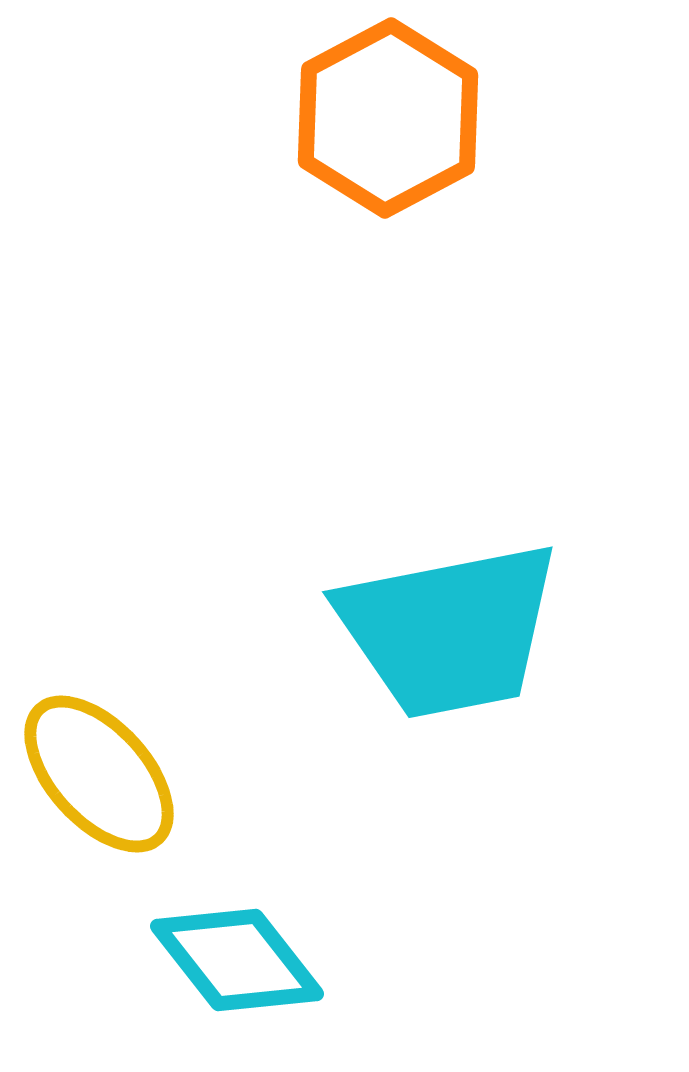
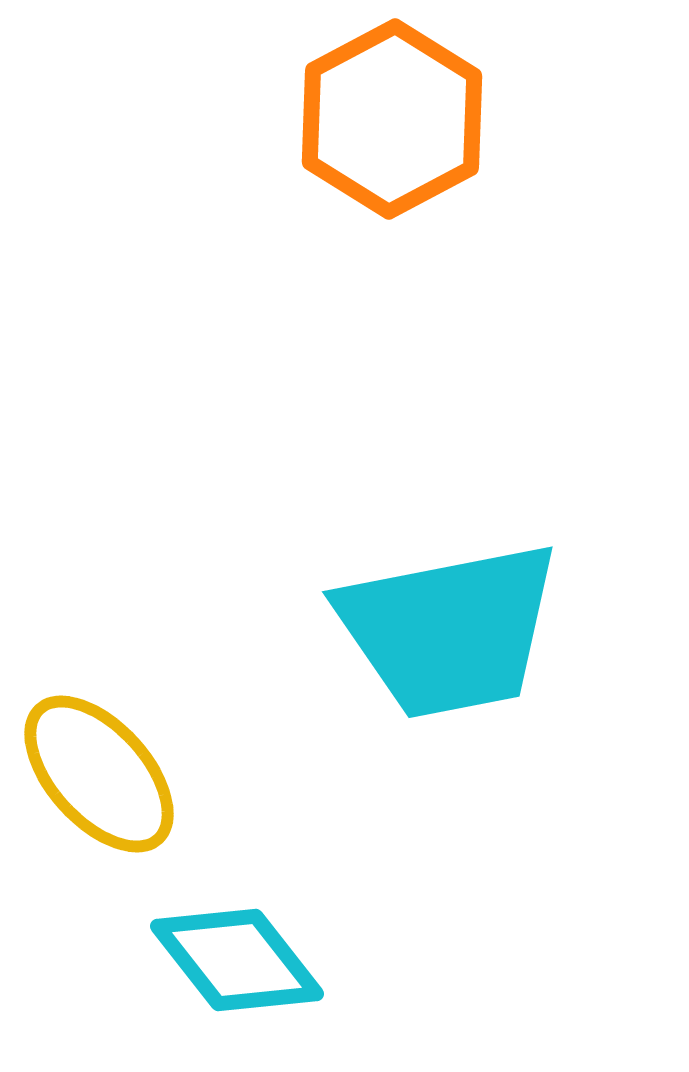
orange hexagon: moved 4 px right, 1 px down
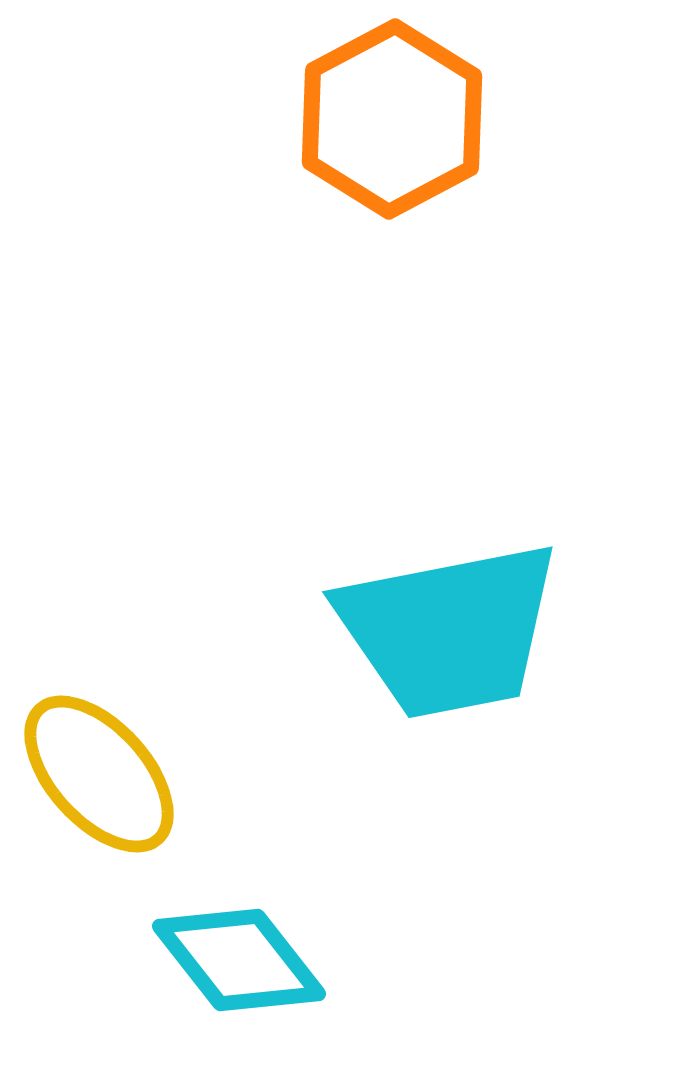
cyan diamond: moved 2 px right
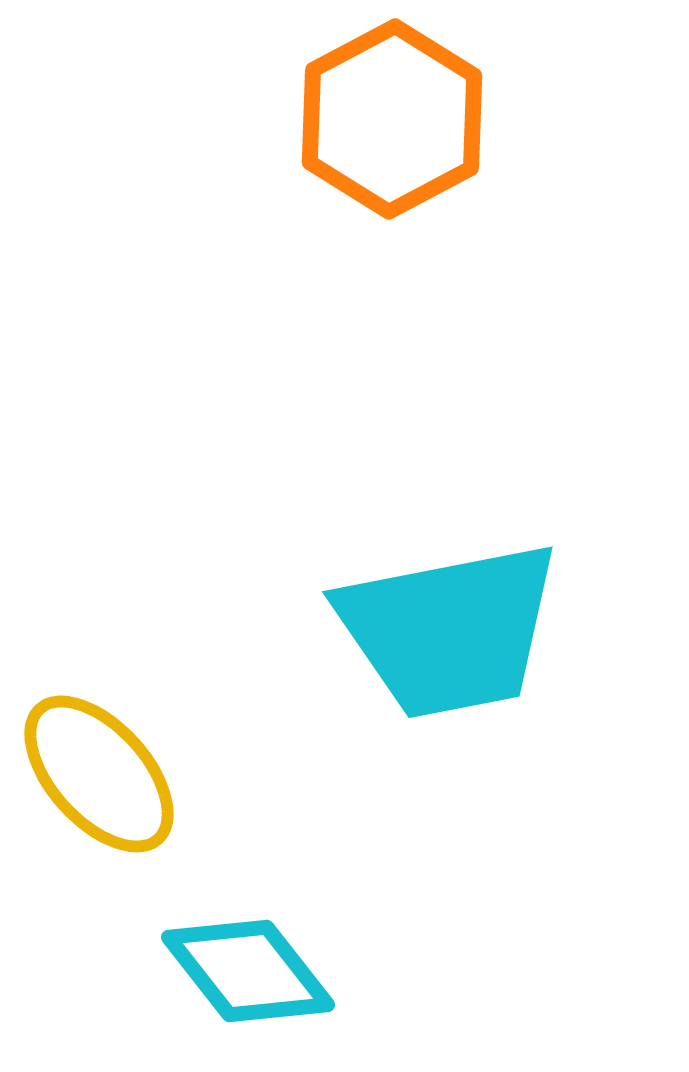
cyan diamond: moved 9 px right, 11 px down
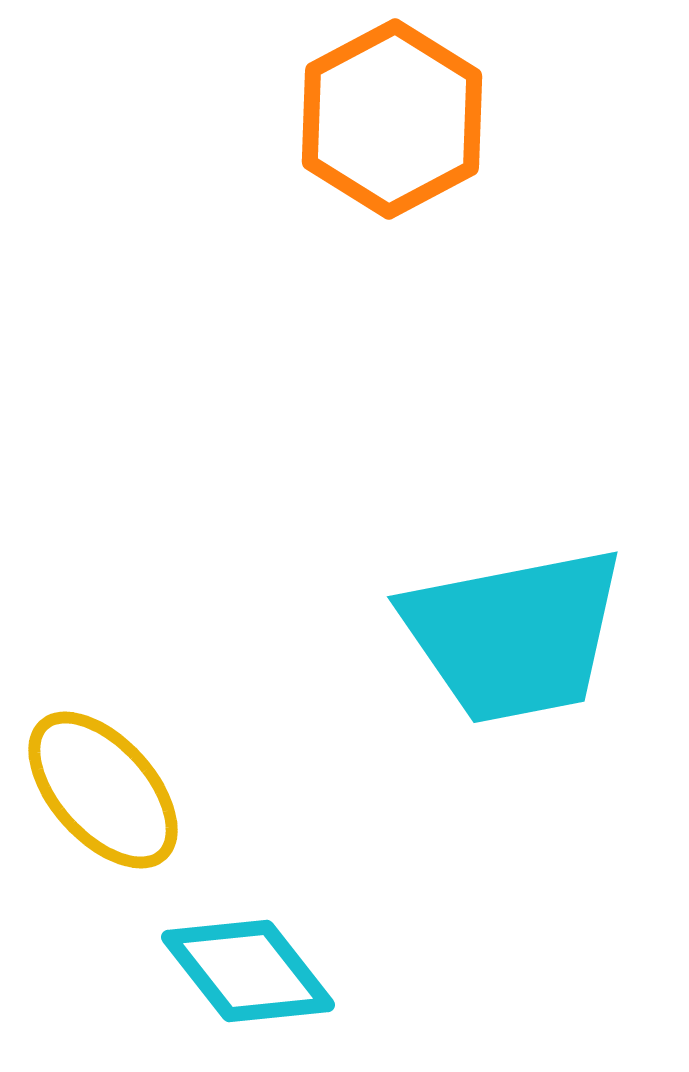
cyan trapezoid: moved 65 px right, 5 px down
yellow ellipse: moved 4 px right, 16 px down
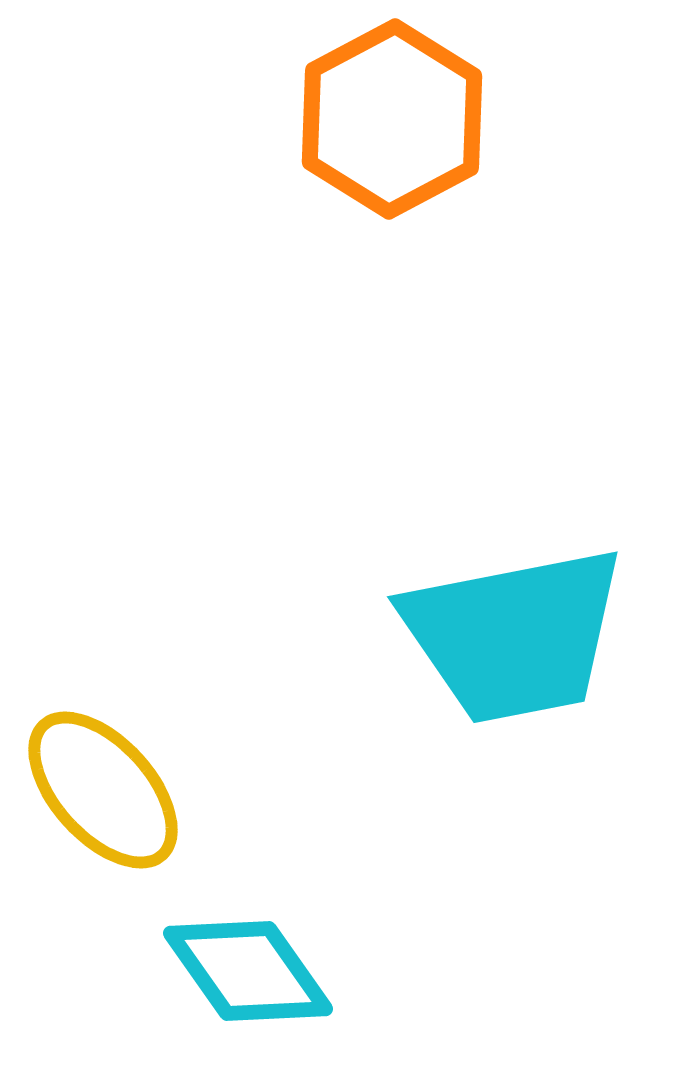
cyan diamond: rotated 3 degrees clockwise
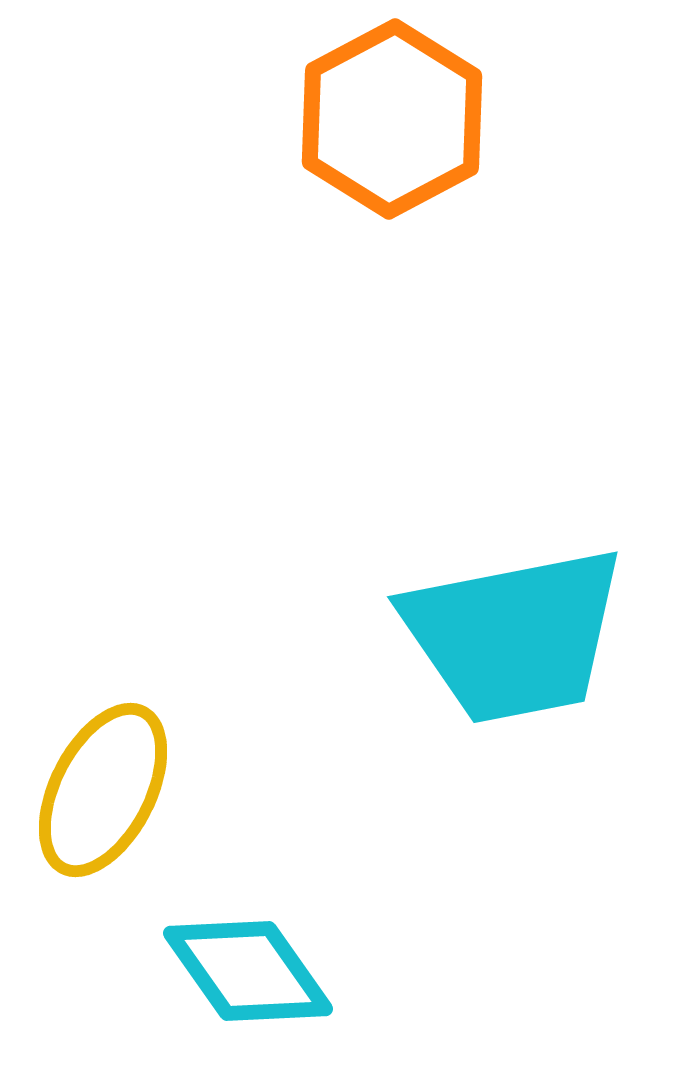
yellow ellipse: rotated 69 degrees clockwise
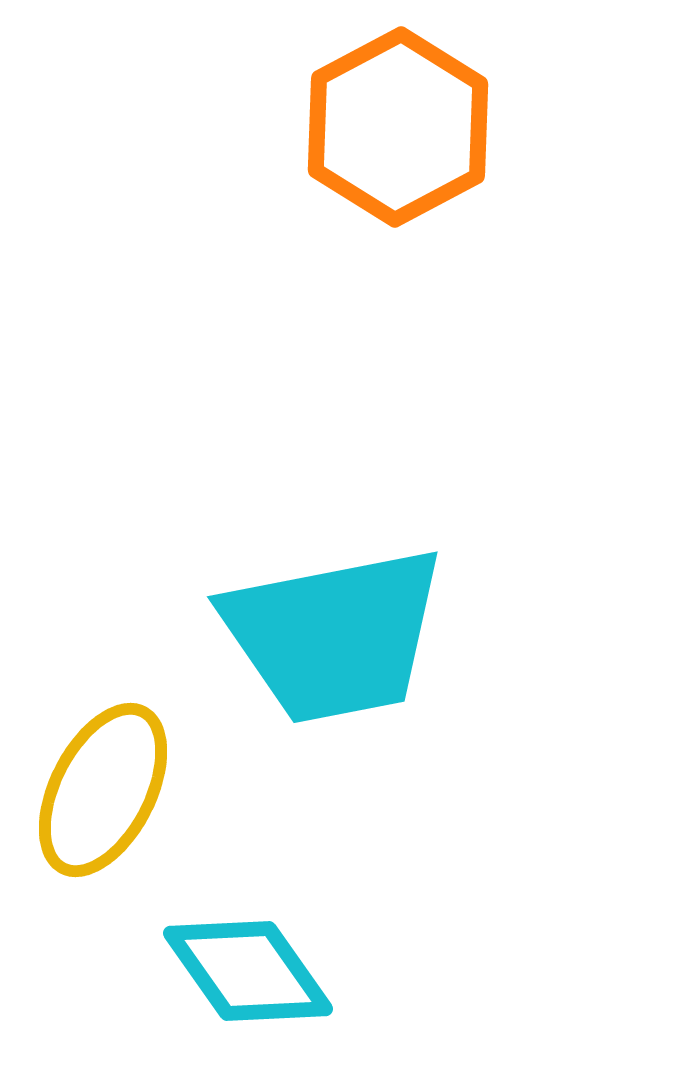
orange hexagon: moved 6 px right, 8 px down
cyan trapezoid: moved 180 px left
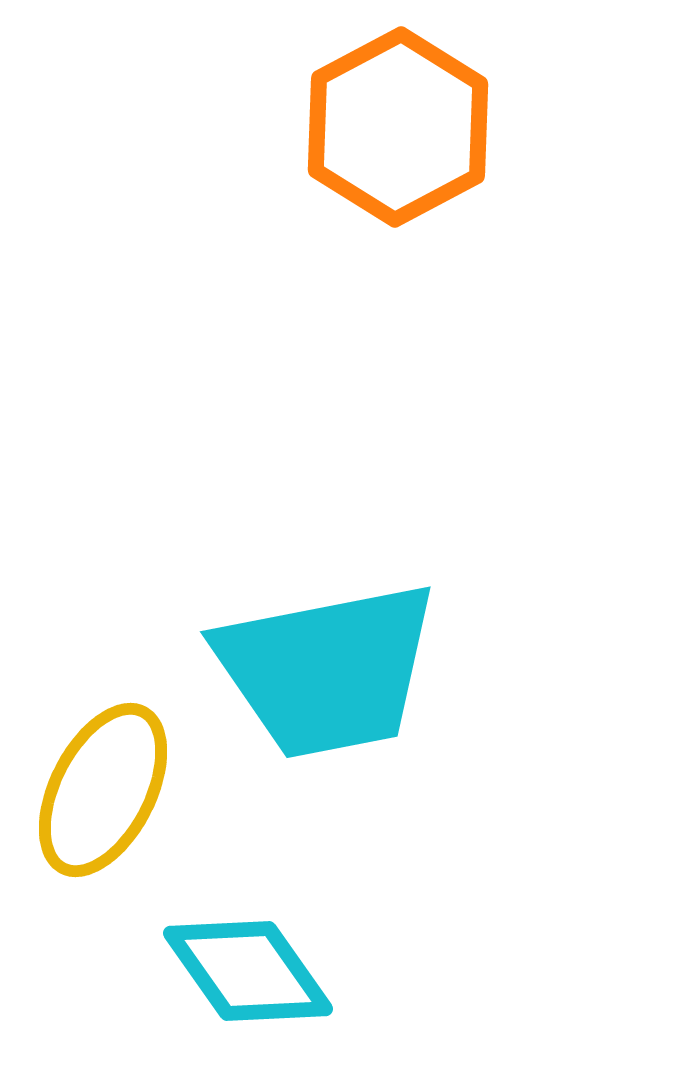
cyan trapezoid: moved 7 px left, 35 px down
